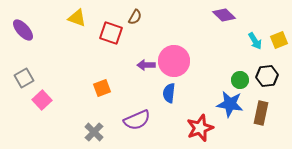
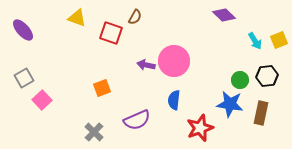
purple arrow: rotated 12 degrees clockwise
blue semicircle: moved 5 px right, 7 px down
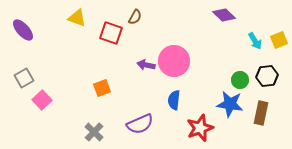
purple semicircle: moved 3 px right, 4 px down
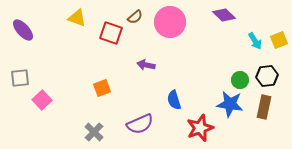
brown semicircle: rotated 21 degrees clockwise
pink circle: moved 4 px left, 39 px up
gray square: moved 4 px left; rotated 24 degrees clockwise
blue semicircle: rotated 24 degrees counterclockwise
brown rectangle: moved 3 px right, 6 px up
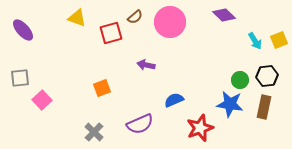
red square: rotated 35 degrees counterclockwise
blue semicircle: rotated 84 degrees clockwise
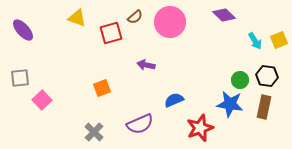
black hexagon: rotated 15 degrees clockwise
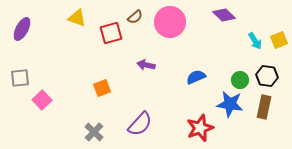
purple ellipse: moved 1 px left, 1 px up; rotated 70 degrees clockwise
blue semicircle: moved 22 px right, 23 px up
purple semicircle: rotated 24 degrees counterclockwise
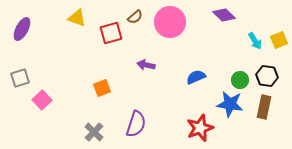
gray square: rotated 12 degrees counterclockwise
purple semicircle: moved 4 px left; rotated 24 degrees counterclockwise
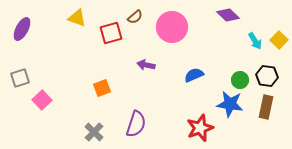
purple diamond: moved 4 px right
pink circle: moved 2 px right, 5 px down
yellow square: rotated 24 degrees counterclockwise
blue semicircle: moved 2 px left, 2 px up
brown rectangle: moved 2 px right
